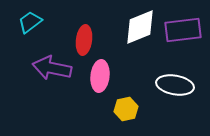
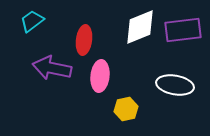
cyan trapezoid: moved 2 px right, 1 px up
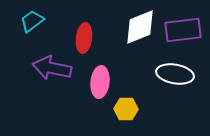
red ellipse: moved 2 px up
pink ellipse: moved 6 px down
white ellipse: moved 11 px up
yellow hexagon: rotated 15 degrees clockwise
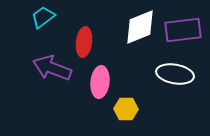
cyan trapezoid: moved 11 px right, 4 px up
red ellipse: moved 4 px down
purple arrow: rotated 9 degrees clockwise
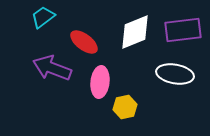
white diamond: moved 5 px left, 5 px down
red ellipse: rotated 60 degrees counterclockwise
yellow hexagon: moved 1 px left, 2 px up; rotated 15 degrees counterclockwise
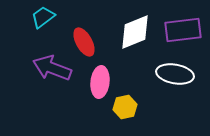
red ellipse: rotated 24 degrees clockwise
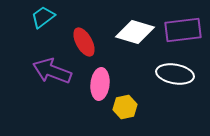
white diamond: rotated 39 degrees clockwise
purple arrow: moved 3 px down
pink ellipse: moved 2 px down
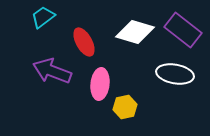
purple rectangle: rotated 45 degrees clockwise
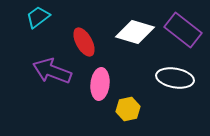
cyan trapezoid: moved 5 px left
white ellipse: moved 4 px down
yellow hexagon: moved 3 px right, 2 px down
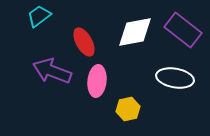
cyan trapezoid: moved 1 px right, 1 px up
white diamond: rotated 27 degrees counterclockwise
pink ellipse: moved 3 px left, 3 px up
